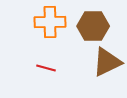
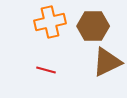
orange cross: rotated 12 degrees counterclockwise
red line: moved 2 px down
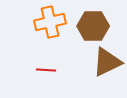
red line: rotated 12 degrees counterclockwise
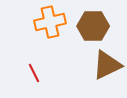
brown triangle: moved 3 px down
red line: moved 12 px left, 3 px down; rotated 60 degrees clockwise
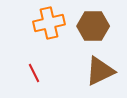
orange cross: moved 1 px left, 1 px down
brown triangle: moved 7 px left, 6 px down
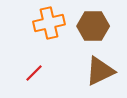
red line: rotated 72 degrees clockwise
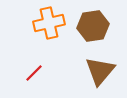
brown hexagon: rotated 8 degrees counterclockwise
brown triangle: rotated 24 degrees counterclockwise
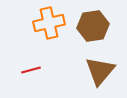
red line: moved 3 px left, 3 px up; rotated 30 degrees clockwise
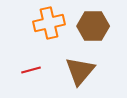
brown hexagon: rotated 8 degrees clockwise
brown triangle: moved 20 px left
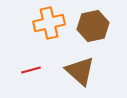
brown hexagon: rotated 12 degrees counterclockwise
brown triangle: rotated 28 degrees counterclockwise
